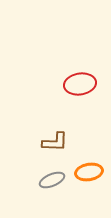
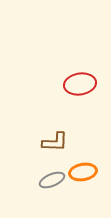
orange ellipse: moved 6 px left
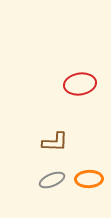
orange ellipse: moved 6 px right, 7 px down; rotated 8 degrees clockwise
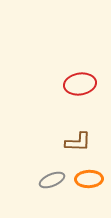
brown L-shape: moved 23 px right
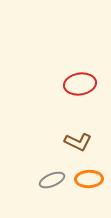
brown L-shape: rotated 24 degrees clockwise
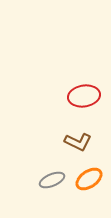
red ellipse: moved 4 px right, 12 px down
orange ellipse: rotated 32 degrees counterclockwise
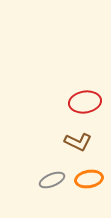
red ellipse: moved 1 px right, 6 px down
orange ellipse: rotated 24 degrees clockwise
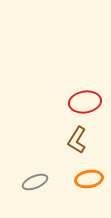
brown L-shape: moved 1 px left, 2 px up; rotated 96 degrees clockwise
gray ellipse: moved 17 px left, 2 px down
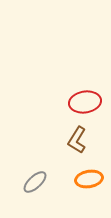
gray ellipse: rotated 20 degrees counterclockwise
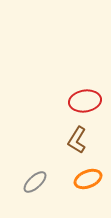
red ellipse: moved 1 px up
orange ellipse: moved 1 px left; rotated 12 degrees counterclockwise
